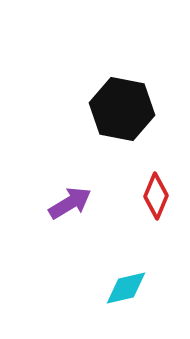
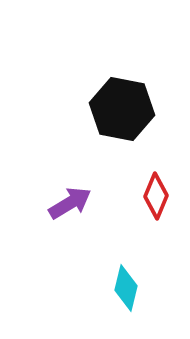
cyan diamond: rotated 63 degrees counterclockwise
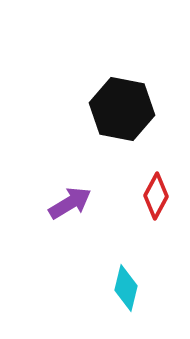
red diamond: rotated 6 degrees clockwise
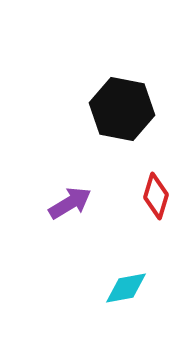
red diamond: rotated 12 degrees counterclockwise
cyan diamond: rotated 66 degrees clockwise
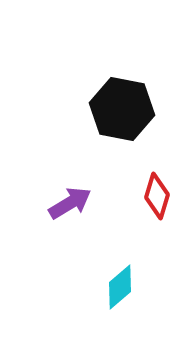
red diamond: moved 1 px right
cyan diamond: moved 6 px left, 1 px up; rotated 30 degrees counterclockwise
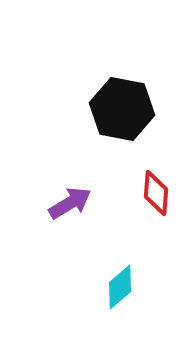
red diamond: moved 1 px left, 3 px up; rotated 12 degrees counterclockwise
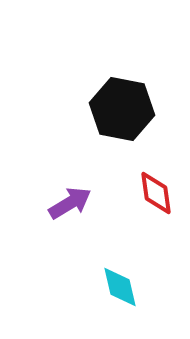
red diamond: rotated 12 degrees counterclockwise
cyan diamond: rotated 63 degrees counterclockwise
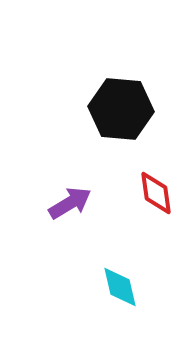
black hexagon: moved 1 px left; rotated 6 degrees counterclockwise
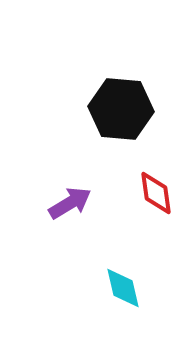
cyan diamond: moved 3 px right, 1 px down
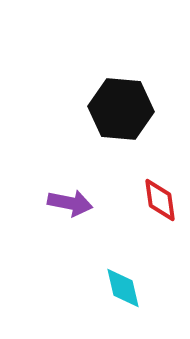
red diamond: moved 4 px right, 7 px down
purple arrow: rotated 42 degrees clockwise
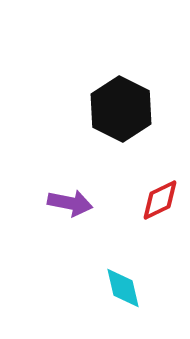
black hexagon: rotated 22 degrees clockwise
red diamond: rotated 72 degrees clockwise
